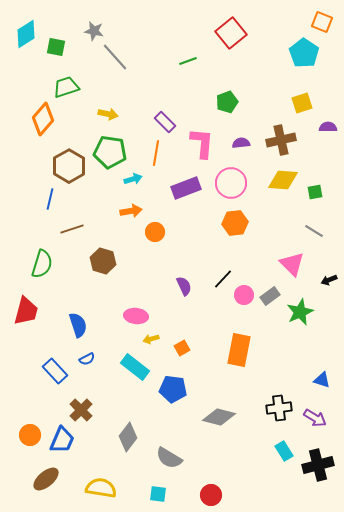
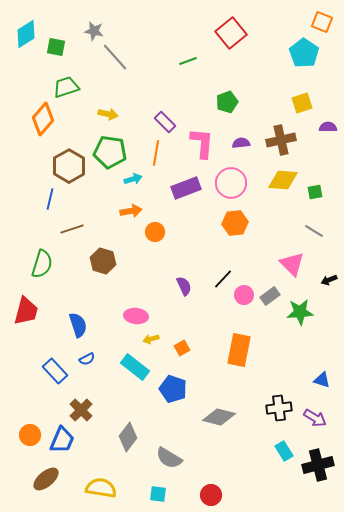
green star at (300, 312): rotated 20 degrees clockwise
blue pentagon at (173, 389): rotated 12 degrees clockwise
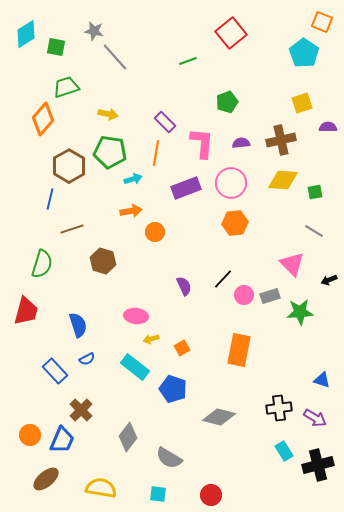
gray rectangle at (270, 296): rotated 18 degrees clockwise
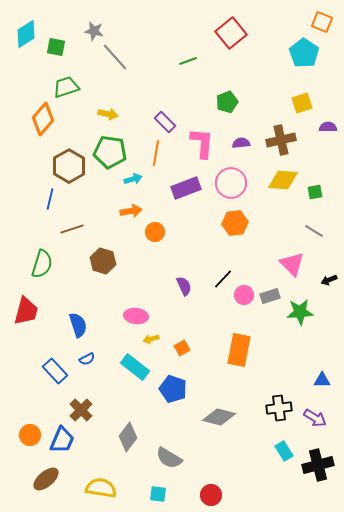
blue triangle at (322, 380): rotated 18 degrees counterclockwise
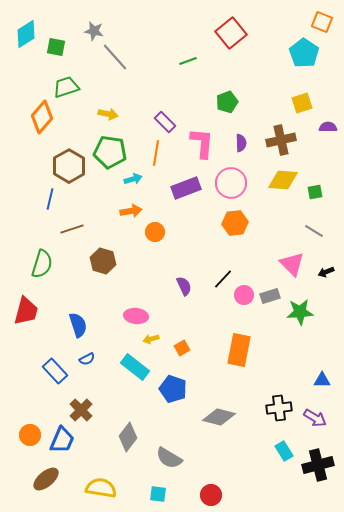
orange diamond at (43, 119): moved 1 px left, 2 px up
purple semicircle at (241, 143): rotated 96 degrees clockwise
black arrow at (329, 280): moved 3 px left, 8 px up
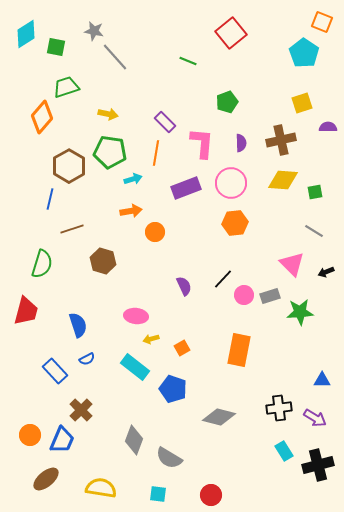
green line at (188, 61): rotated 42 degrees clockwise
gray diamond at (128, 437): moved 6 px right, 3 px down; rotated 16 degrees counterclockwise
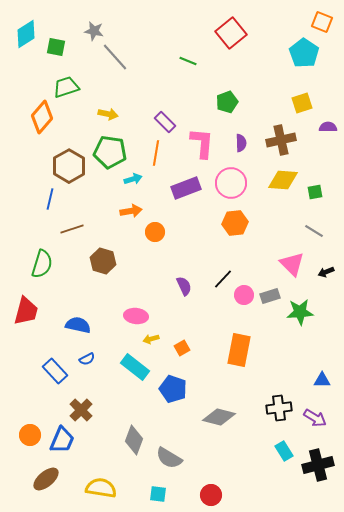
blue semicircle at (78, 325): rotated 60 degrees counterclockwise
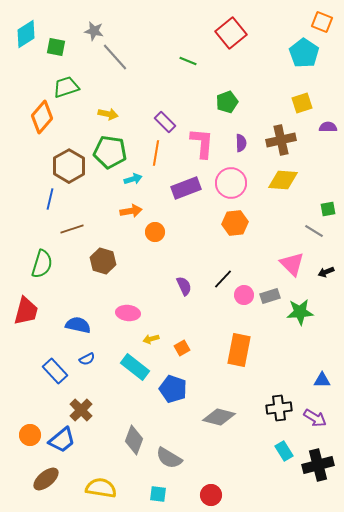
green square at (315, 192): moved 13 px right, 17 px down
pink ellipse at (136, 316): moved 8 px left, 3 px up
blue trapezoid at (62, 440): rotated 28 degrees clockwise
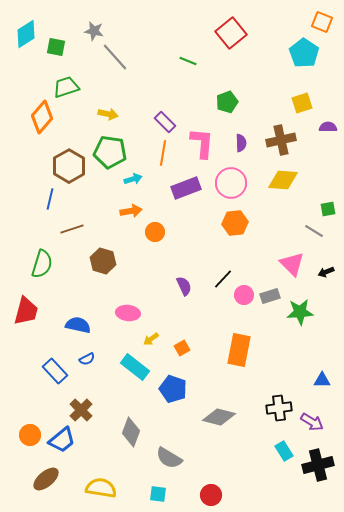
orange line at (156, 153): moved 7 px right
yellow arrow at (151, 339): rotated 21 degrees counterclockwise
purple arrow at (315, 418): moved 3 px left, 4 px down
gray diamond at (134, 440): moved 3 px left, 8 px up
